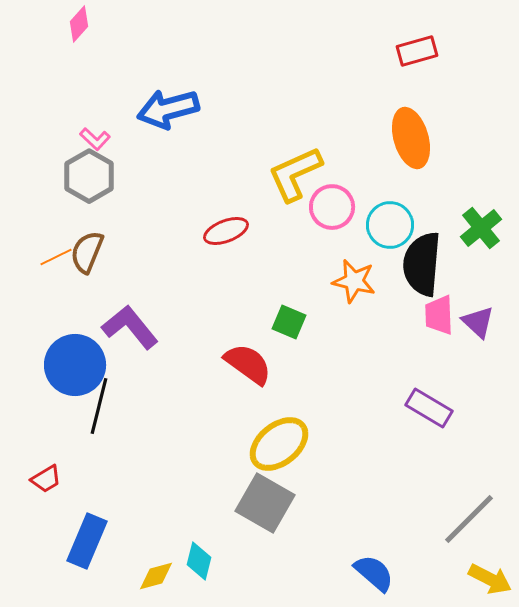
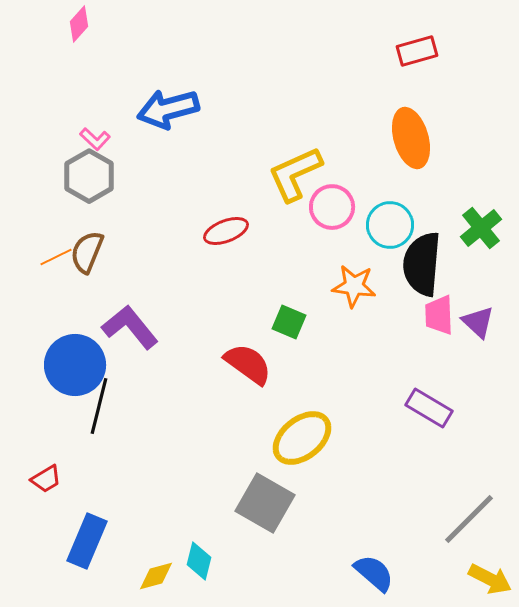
orange star: moved 5 px down; rotated 6 degrees counterclockwise
yellow ellipse: moved 23 px right, 6 px up
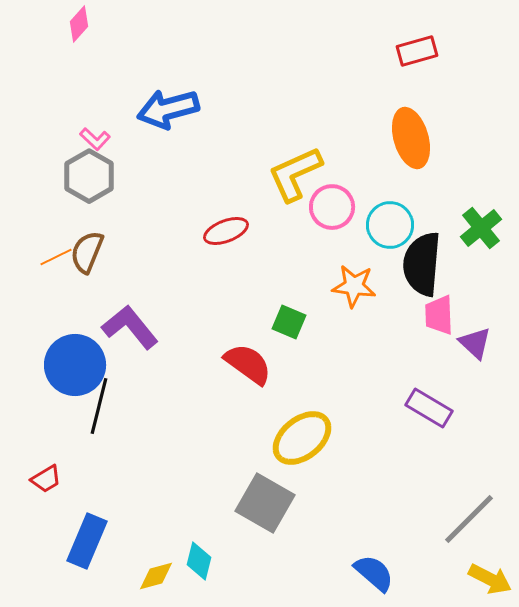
purple triangle: moved 3 px left, 21 px down
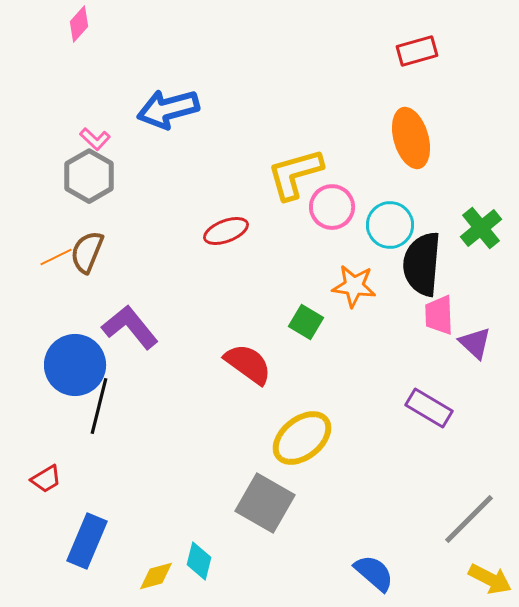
yellow L-shape: rotated 8 degrees clockwise
green square: moved 17 px right; rotated 8 degrees clockwise
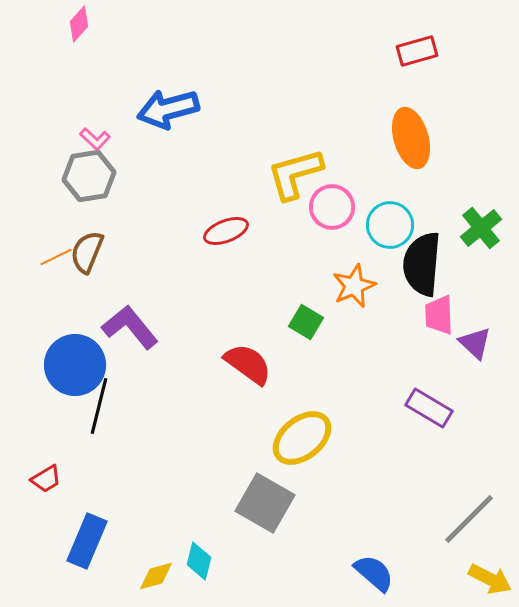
gray hexagon: rotated 21 degrees clockwise
orange star: rotated 30 degrees counterclockwise
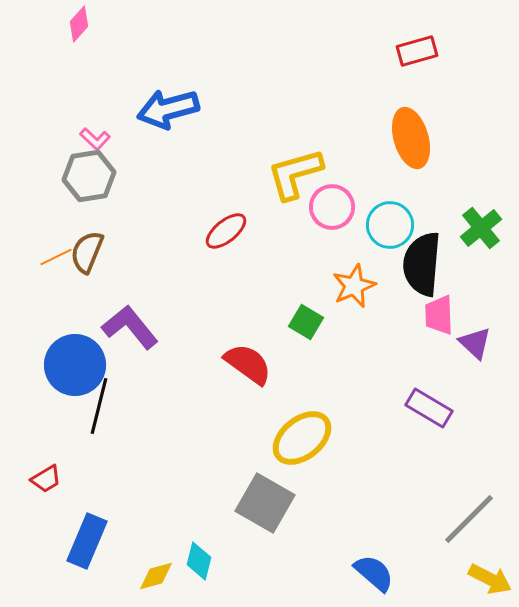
red ellipse: rotated 18 degrees counterclockwise
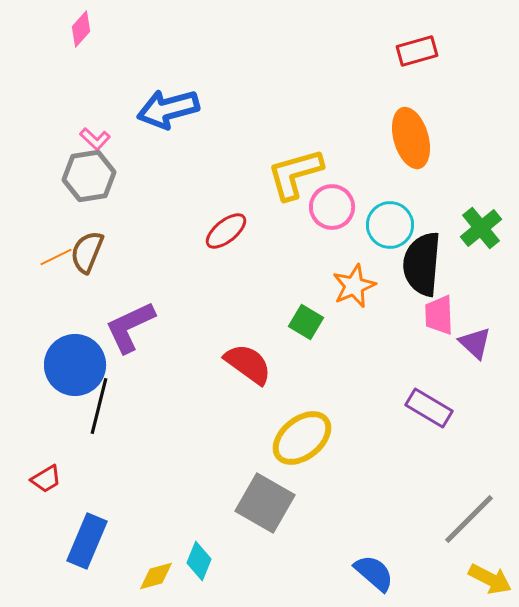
pink diamond: moved 2 px right, 5 px down
purple L-shape: rotated 76 degrees counterclockwise
cyan diamond: rotated 9 degrees clockwise
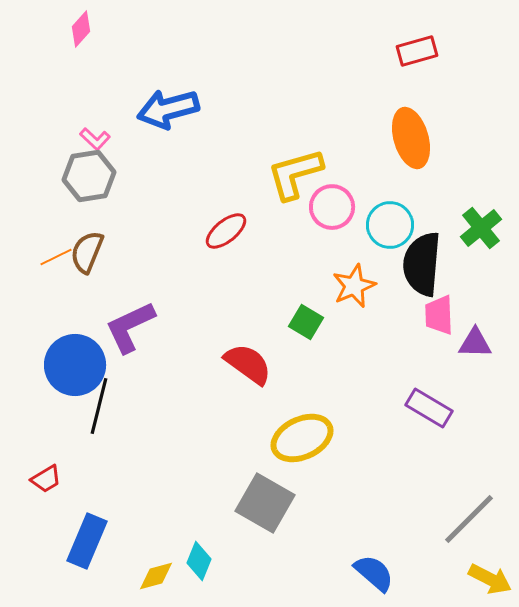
purple triangle: rotated 42 degrees counterclockwise
yellow ellipse: rotated 14 degrees clockwise
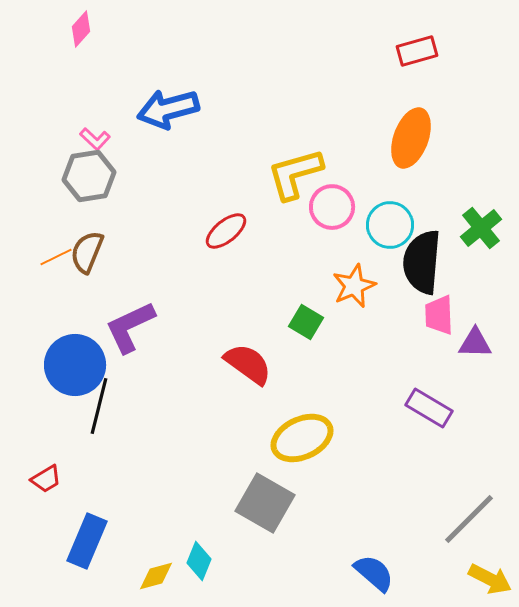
orange ellipse: rotated 36 degrees clockwise
black semicircle: moved 2 px up
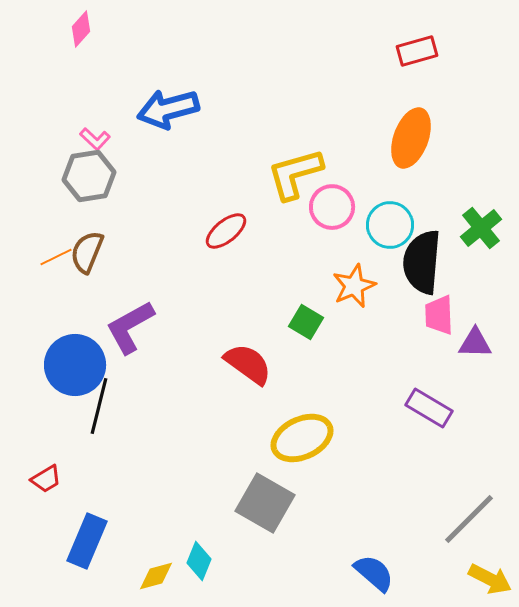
purple L-shape: rotated 4 degrees counterclockwise
